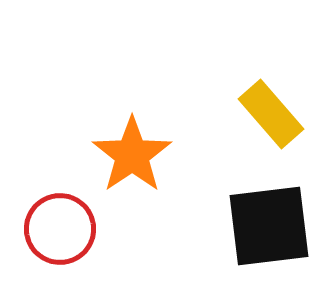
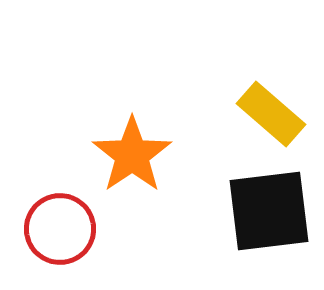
yellow rectangle: rotated 8 degrees counterclockwise
black square: moved 15 px up
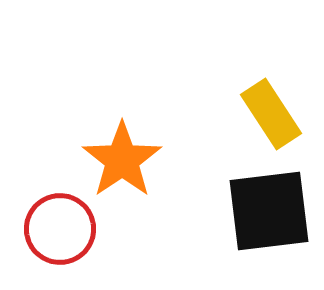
yellow rectangle: rotated 16 degrees clockwise
orange star: moved 10 px left, 5 px down
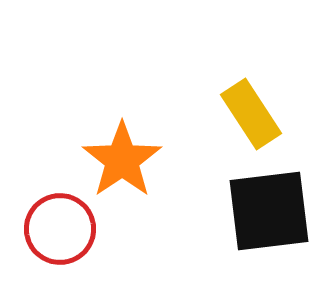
yellow rectangle: moved 20 px left
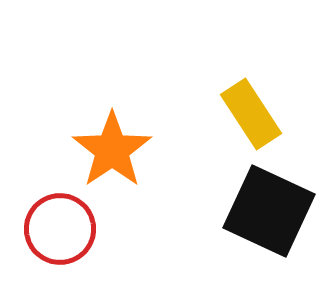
orange star: moved 10 px left, 10 px up
black square: rotated 32 degrees clockwise
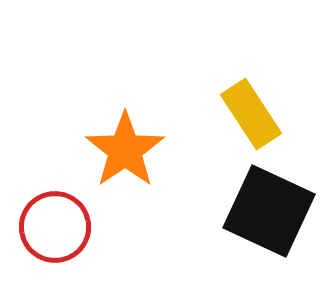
orange star: moved 13 px right
red circle: moved 5 px left, 2 px up
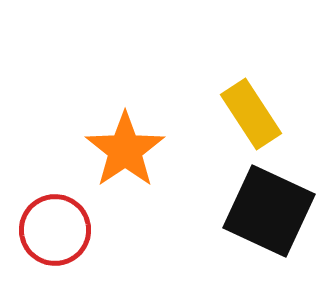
red circle: moved 3 px down
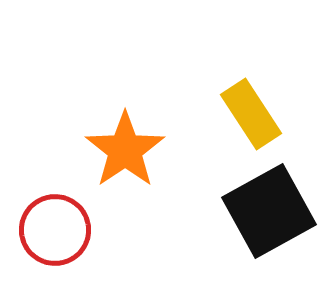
black square: rotated 36 degrees clockwise
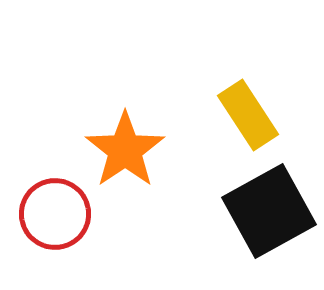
yellow rectangle: moved 3 px left, 1 px down
red circle: moved 16 px up
